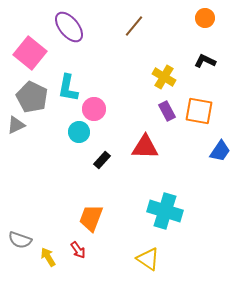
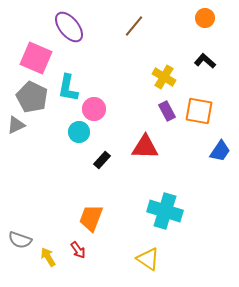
pink square: moved 6 px right, 5 px down; rotated 16 degrees counterclockwise
black L-shape: rotated 15 degrees clockwise
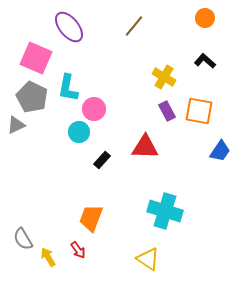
gray semicircle: moved 3 px right, 1 px up; rotated 40 degrees clockwise
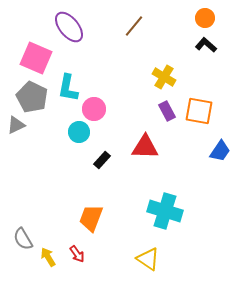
black L-shape: moved 1 px right, 16 px up
red arrow: moved 1 px left, 4 px down
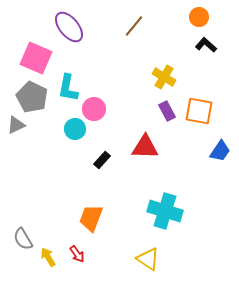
orange circle: moved 6 px left, 1 px up
cyan circle: moved 4 px left, 3 px up
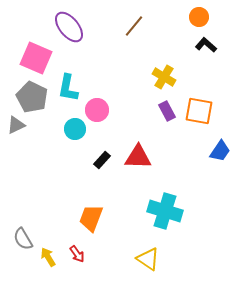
pink circle: moved 3 px right, 1 px down
red triangle: moved 7 px left, 10 px down
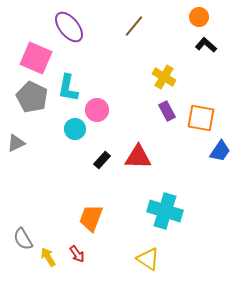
orange square: moved 2 px right, 7 px down
gray triangle: moved 18 px down
